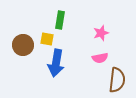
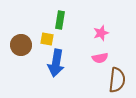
brown circle: moved 2 px left
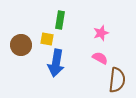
pink semicircle: rotated 140 degrees counterclockwise
